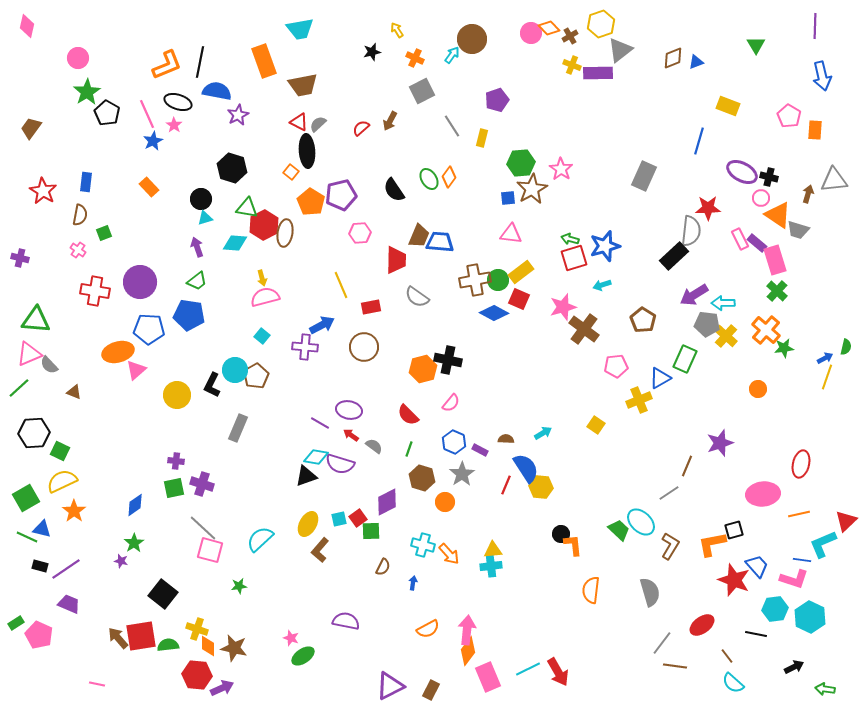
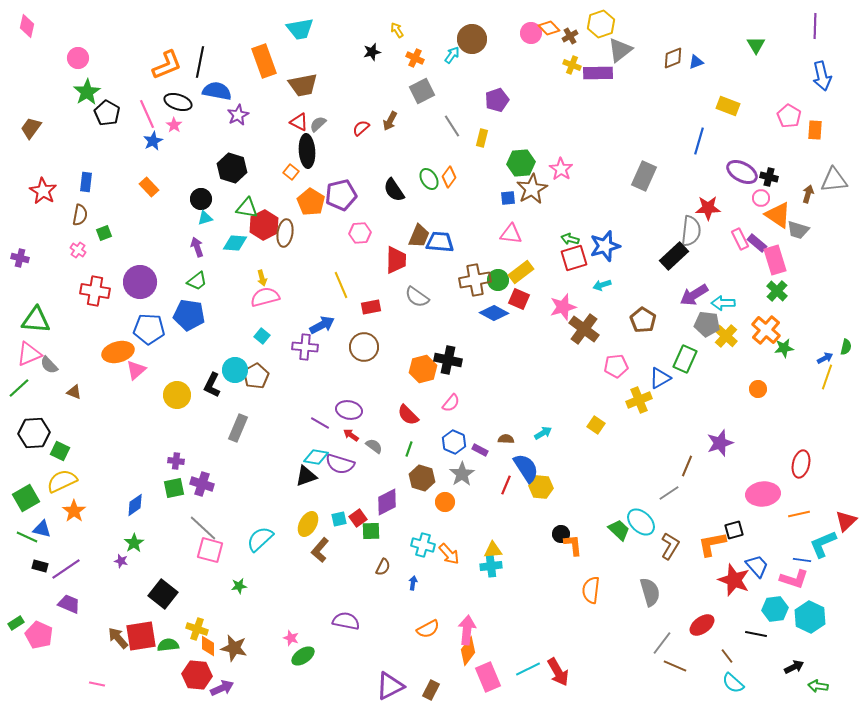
brown line at (675, 666): rotated 15 degrees clockwise
green arrow at (825, 689): moved 7 px left, 3 px up
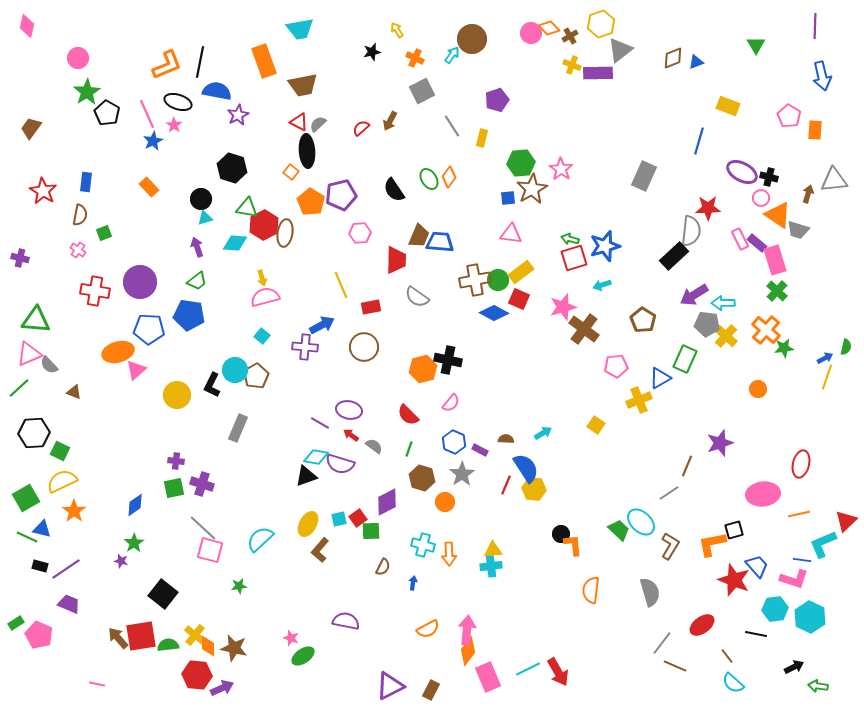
yellow hexagon at (541, 487): moved 7 px left, 2 px down
orange arrow at (449, 554): rotated 40 degrees clockwise
yellow cross at (197, 629): moved 2 px left, 6 px down; rotated 20 degrees clockwise
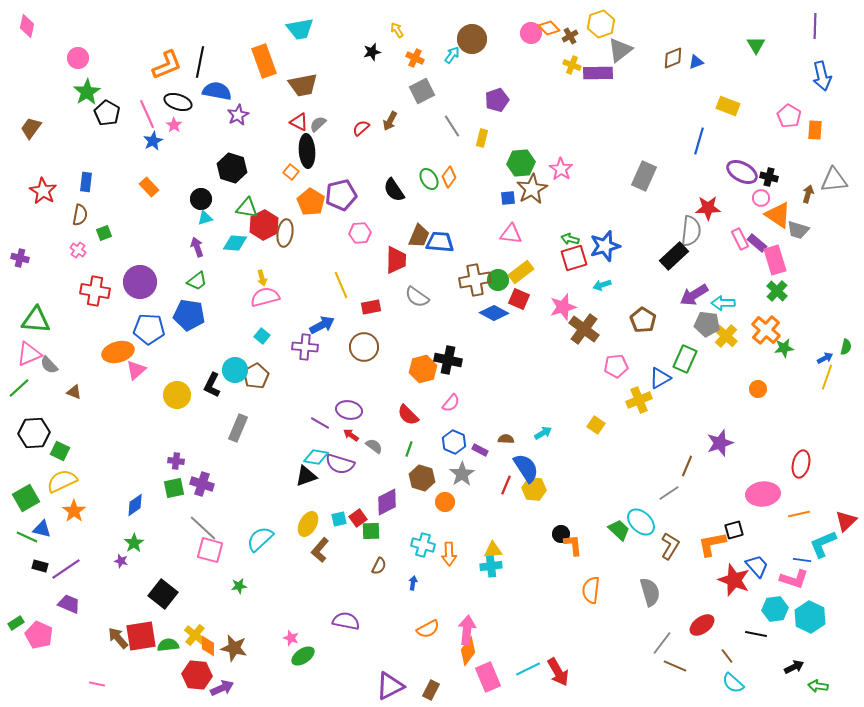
brown semicircle at (383, 567): moved 4 px left, 1 px up
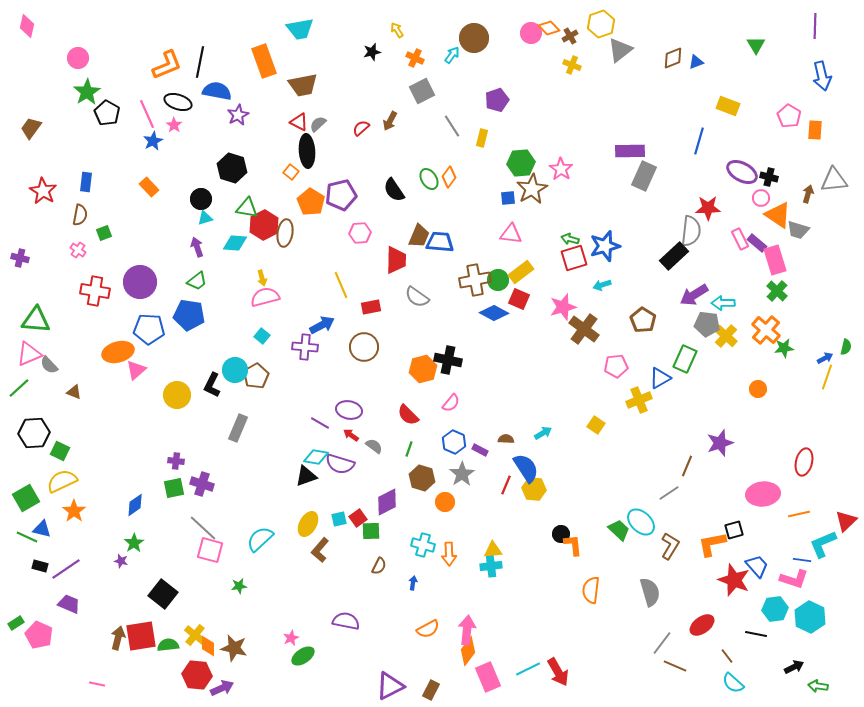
brown circle at (472, 39): moved 2 px right, 1 px up
purple rectangle at (598, 73): moved 32 px right, 78 px down
red ellipse at (801, 464): moved 3 px right, 2 px up
brown arrow at (118, 638): rotated 55 degrees clockwise
pink star at (291, 638): rotated 28 degrees clockwise
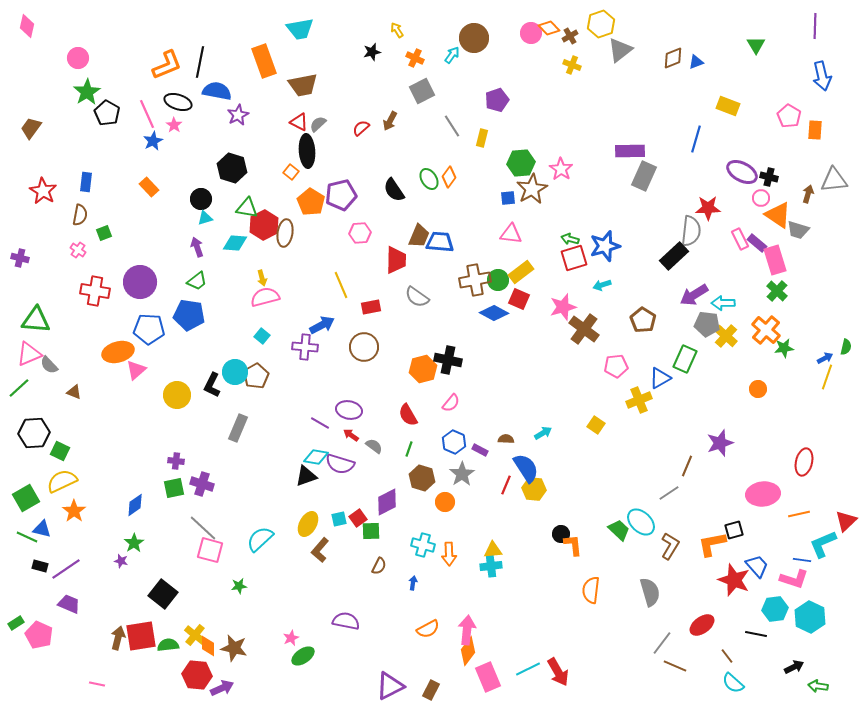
blue line at (699, 141): moved 3 px left, 2 px up
cyan circle at (235, 370): moved 2 px down
red semicircle at (408, 415): rotated 15 degrees clockwise
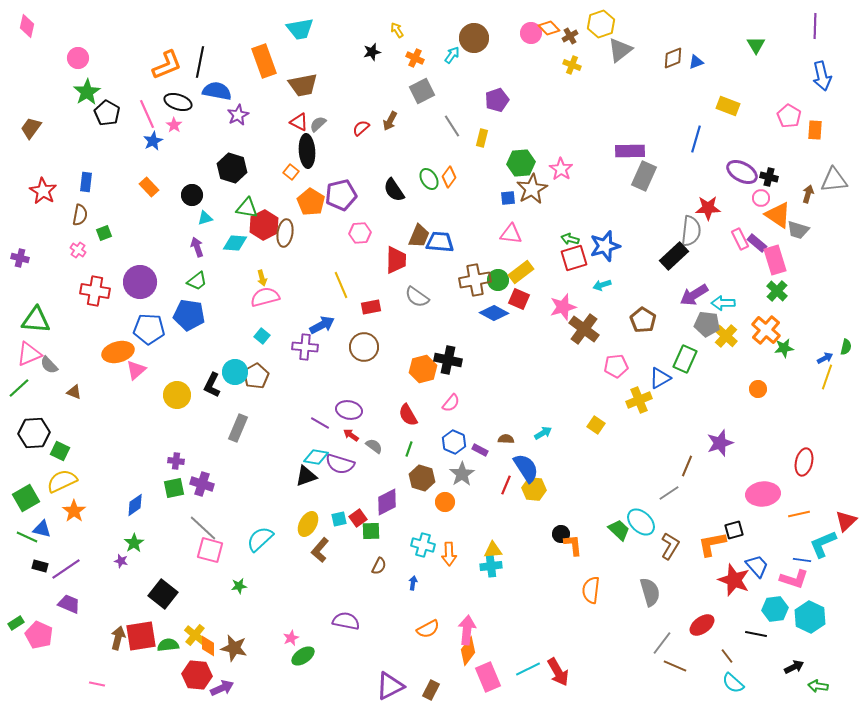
black circle at (201, 199): moved 9 px left, 4 px up
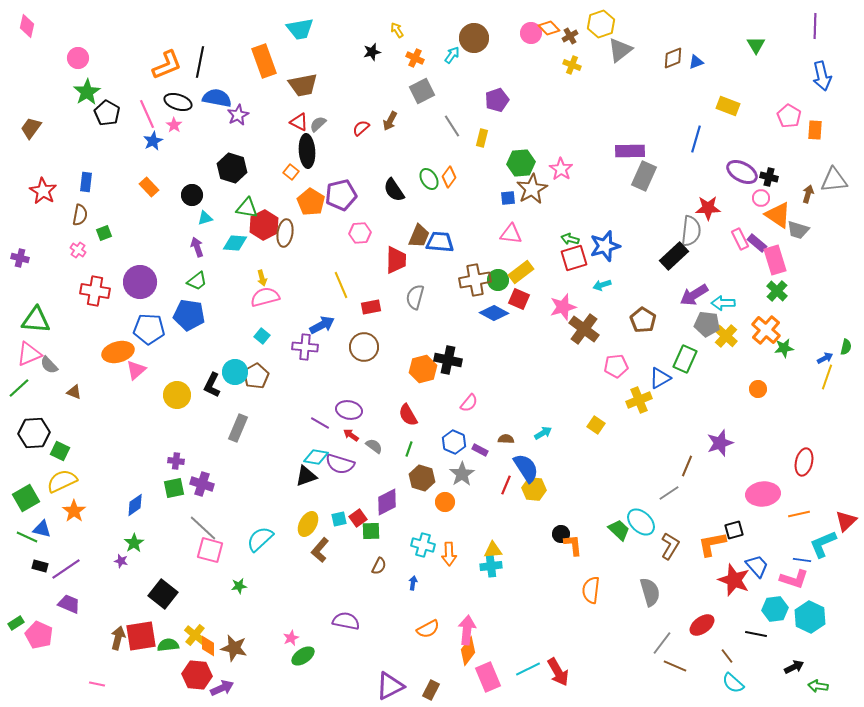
blue semicircle at (217, 91): moved 7 px down
gray semicircle at (417, 297): moved 2 px left; rotated 70 degrees clockwise
pink semicircle at (451, 403): moved 18 px right
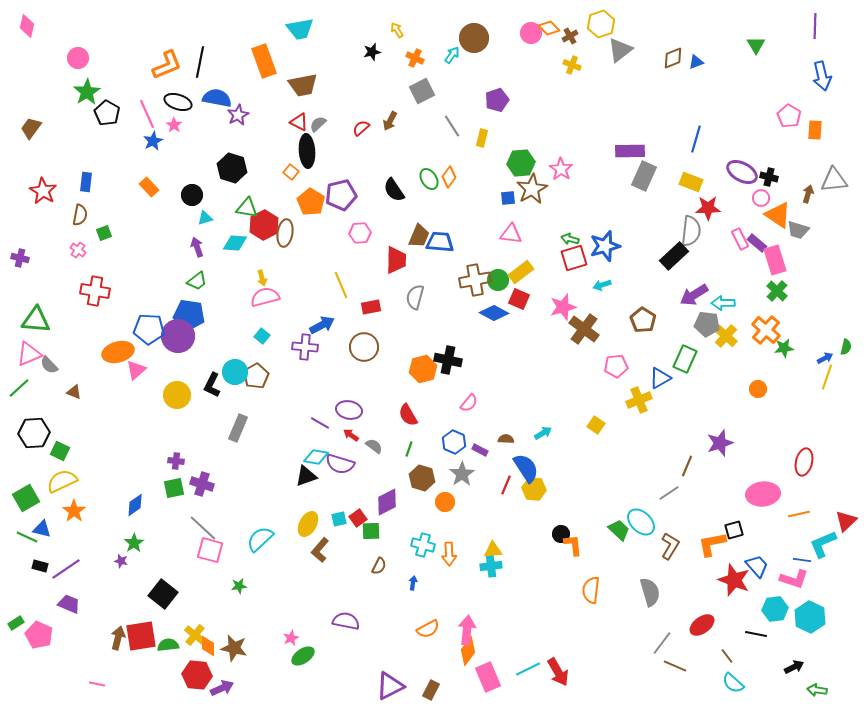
yellow rectangle at (728, 106): moved 37 px left, 76 px down
purple circle at (140, 282): moved 38 px right, 54 px down
green arrow at (818, 686): moved 1 px left, 4 px down
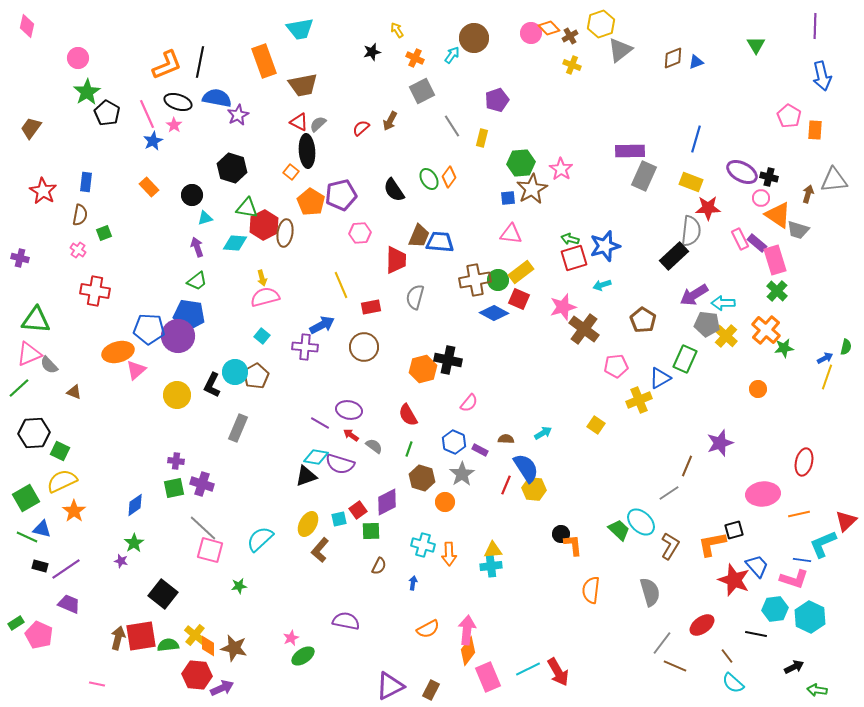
red square at (358, 518): moved 8 px up
